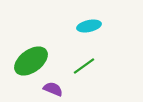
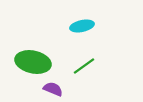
cyan ellipse: moved 7 px left
green ellipse: moved 2 px right, 1 px down; rotated 48 degrees clockwise
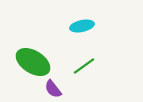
green ellipse: rotated 20 degrees clockwise
purple semicircle: rotated 150 degrees counterclockwise
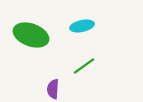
green ellipse: moved 2 px left, 27 px up; rotated 12 degrees counterclockwise
purple semicircle: rotated 42 degrees clockwise
